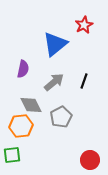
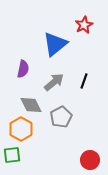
orange hexagon: moved 3 px down; rotated 25 degrees counterclockwise
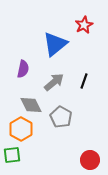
gray pentagon: rotated 15 degrees counterclockwise
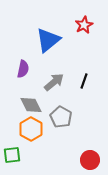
blue triangle: moved 7 px left, 4 px up
orange hexagon: moved 10 px right
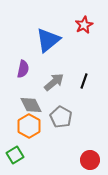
orange hexagon: moved 2 px left, 3 px up
green square: moved 3 px right; rotated 24 degrees counterclockwise
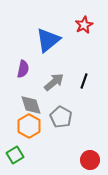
gray diamond: rotated 10 degrees clockwise
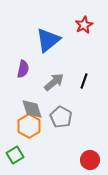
gray diamond: moved 1 px right, 4 px down
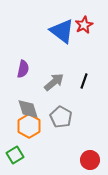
blue triangle: moved 14 px right, 9 px up; rotated 44 degrees counterclockwise
gray diamond: moved 4 px left
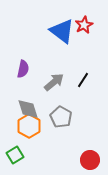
black line: moved 1 px left, 1 px up; rotated 14 degrees clockwise
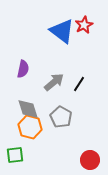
black line: moved 4 px left, 4 px down
orange hexagon: moved 1 px right, 1 px down; rotated 15 degrees counterclockwise
green square: rotated 24 degrees clockwise
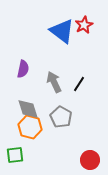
gray arrow: rotated 75 degrees counterclockwise
